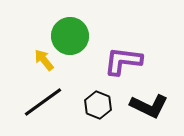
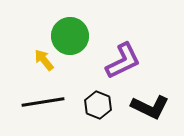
purple L-shape: rotated 147 degrees clockwise
black line: rotated 27 degrees clockwise
black L-shape: moved 1 px right, 1 px down
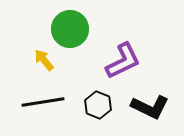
green circle: moved 7 px up
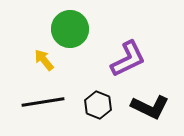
purple L-shape: moved 5 px right, 2 px up
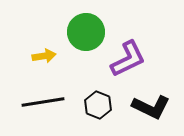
green circle: moved 16 px right, 3 px down
yellow arrow: moved 4 px up; rotated 120 degrees clockwise
black L-shape: moved 1 px right
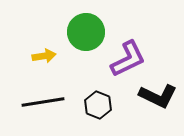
black L-shape: moved 7 px right, 11 px up
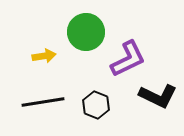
black hexagon: moved 2 px left
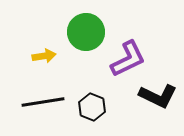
black hexagon: moved 4 px left, 2 px down
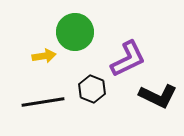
green circle: moved 11 px left
black hexagon: moved 18 px up
